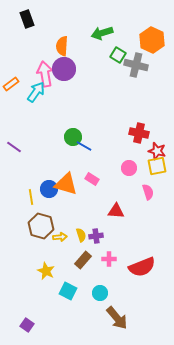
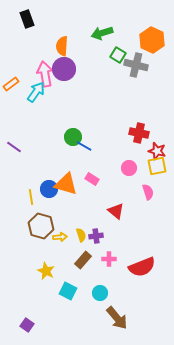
red triangle: rotated 36 degrees clockwise
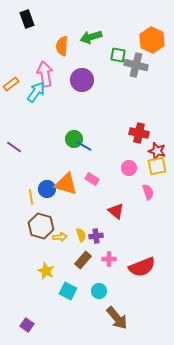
green arrow: moved 11 px left, 4 px down
green square: rotated 21 degrees counterclockwise
purple circle: moved 18 px right, 11 px down
green circle: moved 1 px right, 2 px down
blue circle: moved 2 px left
cyan circle: moved 1 px left, 2 px up
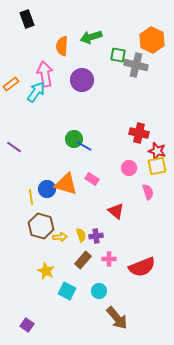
cyan square: moved 1 px left
